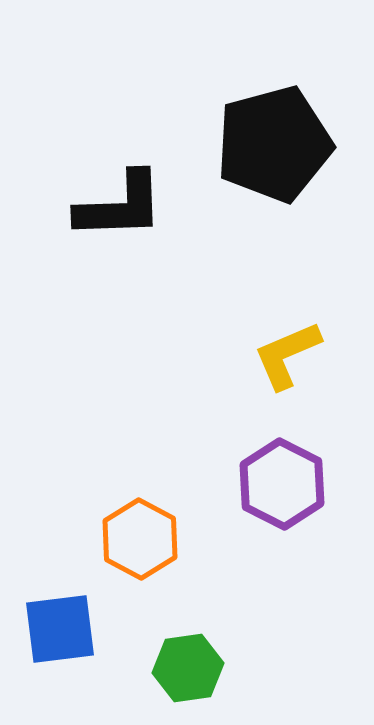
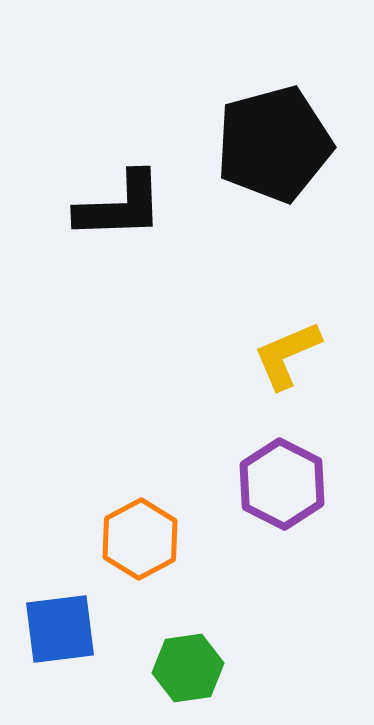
orange hexagon: rotated 4 degrees clockwise
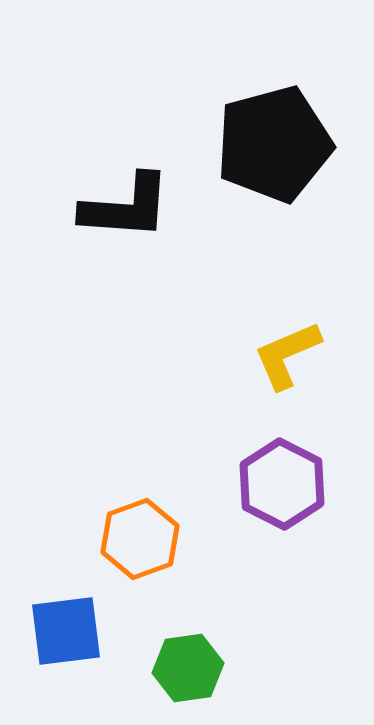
black L-shape: moved 6 px right, 1 px down; rotated 6 degrees clockwise
orange hexagon: rotated 8 degrees clockwise
blue square: moved 6 px right, 2 px down
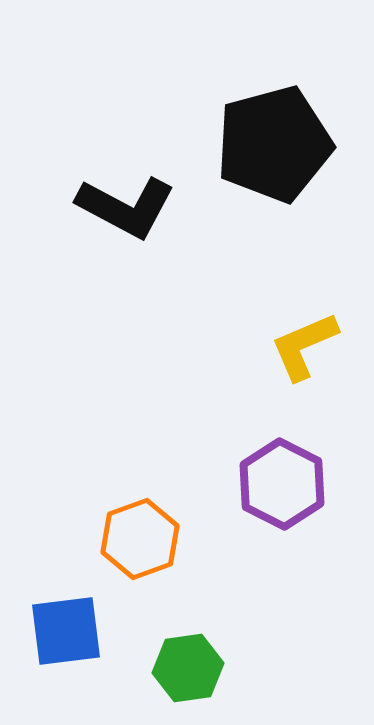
black L-shape: rotated 24 degrees clockwise
yellow L-shape: moved 17 px right, 9 px up
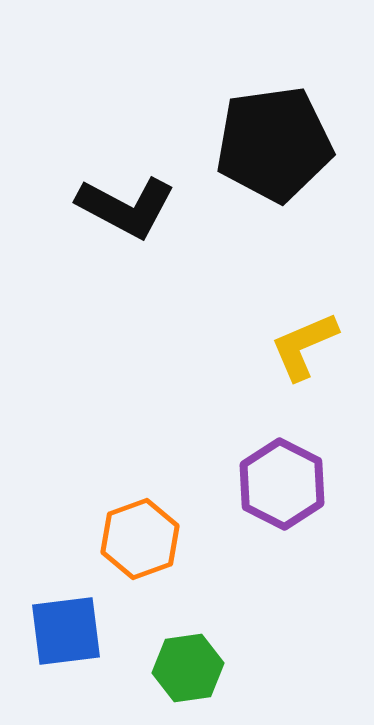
black pentagon: rotated 7 degrees clockwise
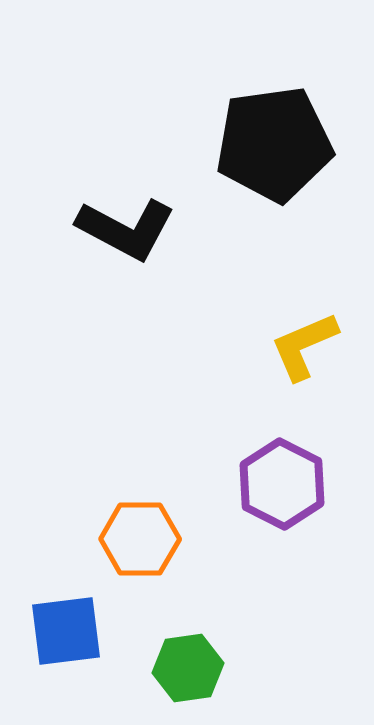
black L-shape: moved 22 px down
orange hexagon: rotated 20 degrees clockwise
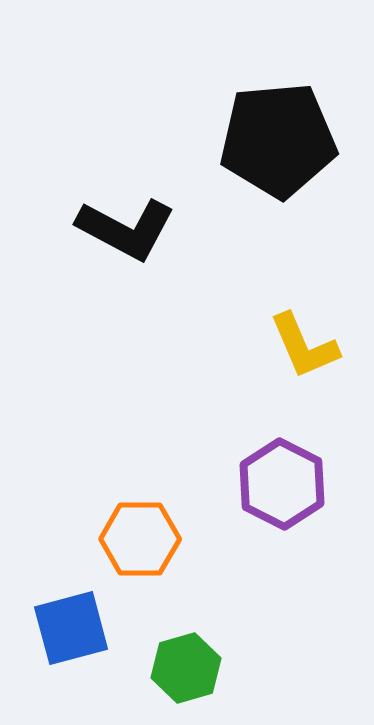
black pentagon: moved 4 px right, 4 px up; rotated 3 degrees clockwise
yellow L-shape: rotated 90 degrees counterclockwise
blue square: moved 5 px right, 3 px up; rotated 8 degrees counterclockwise
green hexagon: moved 2 px left; rotated 8 degrees counterclockwise
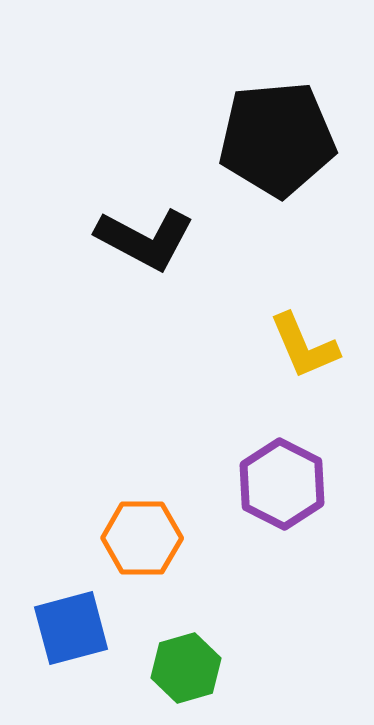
black pentagon: moved 1 px left, 1 px up
black L-shape: moved 19 px right, 10 px down
orange hexagon: moved 2 px right, 1 px up
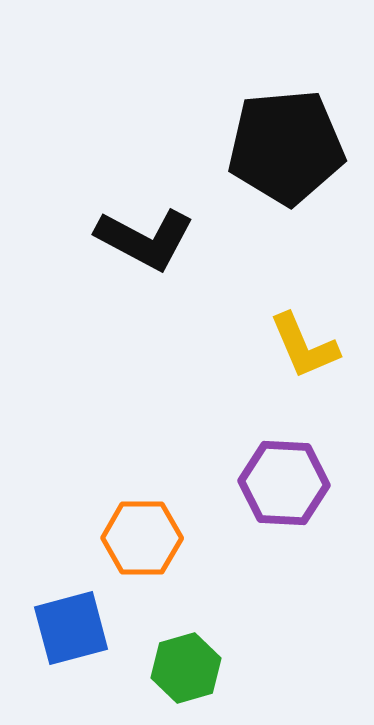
black pentagon: moved 9 px right, 8 px down
purple hexagon: moved 2 px right, 1 px up; rotated 24 degrees counterclockwise
